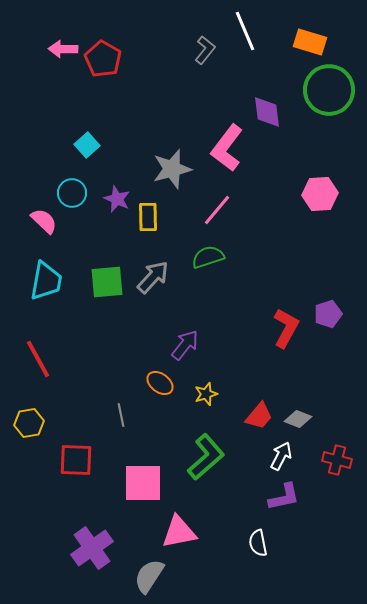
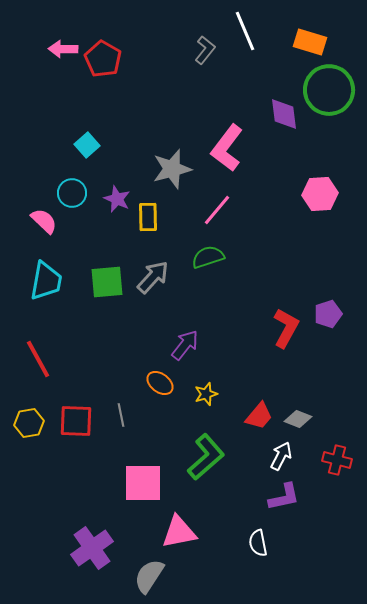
purple diamond: moved 17 px right, 2 px down
red square: moved 39 px up
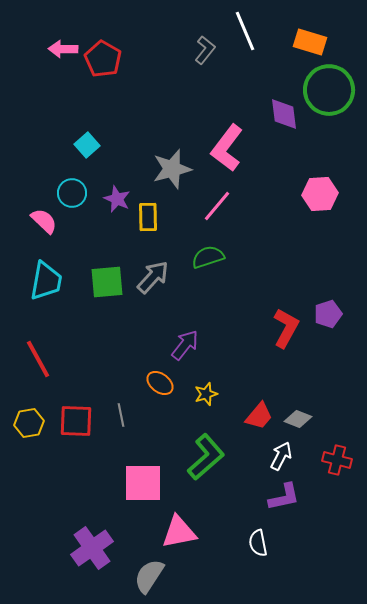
pink line: moved 4 px up
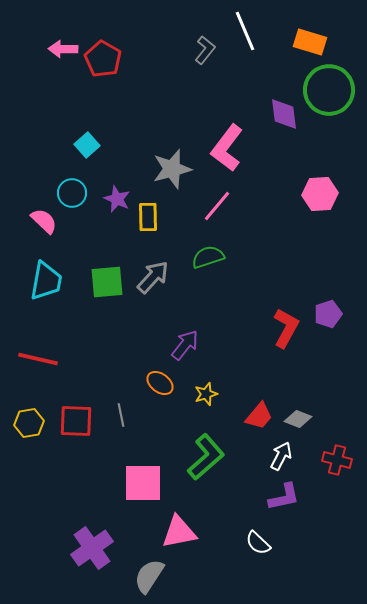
red line: rotated 48 degrees counterclockwise
white semicircle: rotated 36 degrees counterclockwise
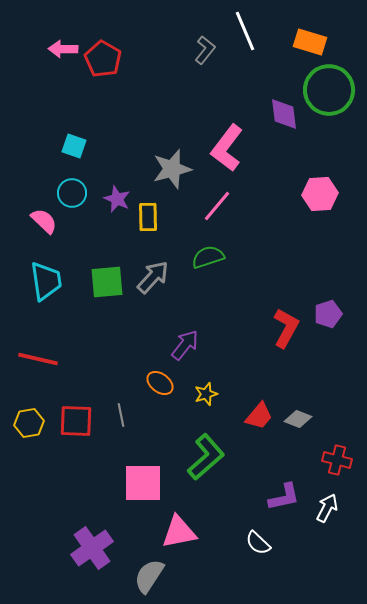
cyan square: moved 13 px left, 1 px down; rotated 30 degrees counterclockwise
cyan trapezoid: rotated 18 degrees counterclockwise
white arrow: moved 46 px right, 52 px down
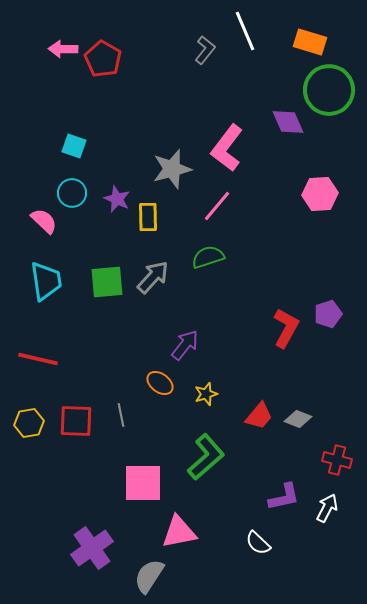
purple diamond: moved 4 px right, 8 px down; rotated 16 degrees counterclockwise
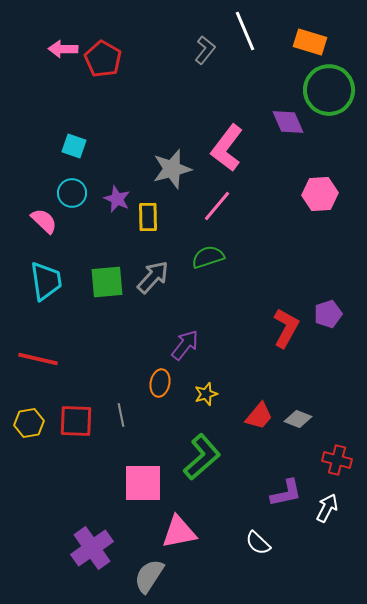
orange ellipse: rotated 64 degrees clockwise
green L-shape: moved 4 px left
purple L-shape: moved 2 px right, 4 px up
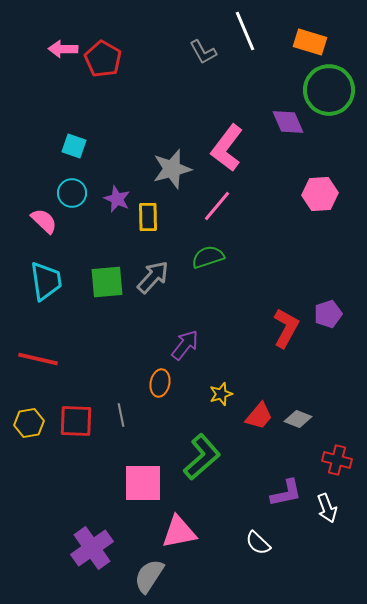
gray L-shape: moved 2 px left, 2 px down; rotated 112 degrees clockwise
yellow star: moved 15 px right
white arrow: rotated 132 degrees clockwise
